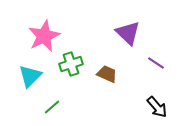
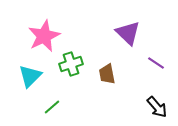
brown trapezoid: rotated 125 degrees counterclockwise
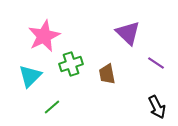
black arrow: rotated 15 degrees clockwise
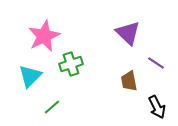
brown trapezoid: moved 22 px right, 7 px down
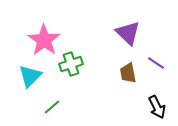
pink star: moved 4 px down; rotated 12 degrees counterclockwise
brown trapezoid: moved 1 px left, 8 px up
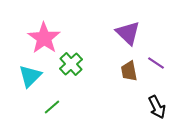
pink star: moved 2 px up
green cross: rotated 25 degrees counterclockwise
brown trapezoid: moved 1 px right, 2 px up
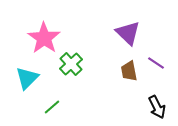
cyan triangle: moved 3 px left, 2 px down
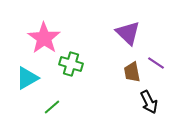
green cross: rotated 30 degrees counterclockwise
brown trapezoid: moved 3 px right, 1 px down
cyan triangle: rotated 15 degrees clockwise
black arrow: moved 8 px left, 5 px up
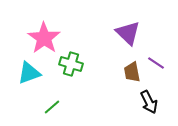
cyan triangle: moved 2 px right, 5 px up; rotated 10 degrees clockwise
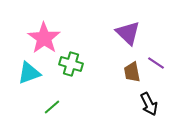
black arrow: moved 2 px down
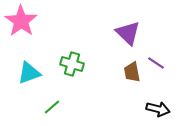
pink star: moved 23 px left, 17 px up
green cross: moved 1 px right
black arrow: moved 9 px right, 5 px down; rotated 50 degrees counterclockwise
